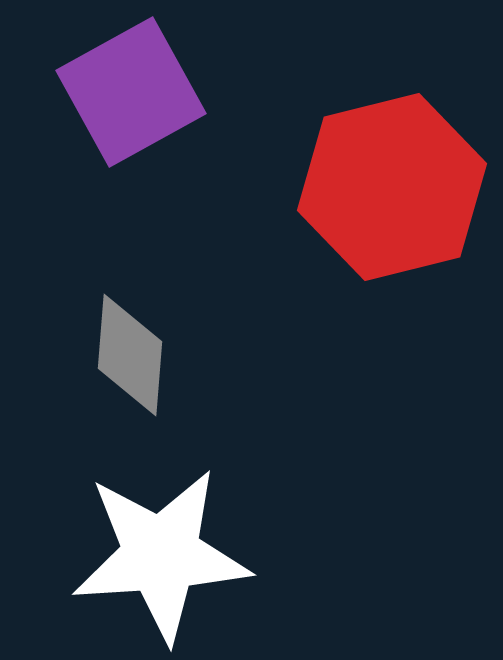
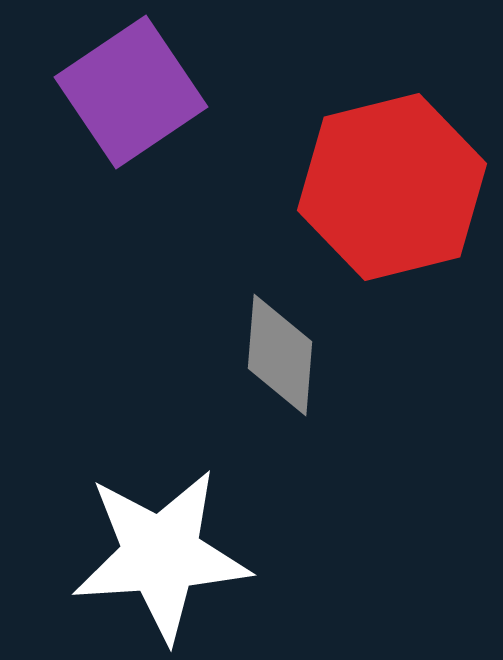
purple square: rotated 5 degrees counterclockwise
gray diamond: moved 150 px right
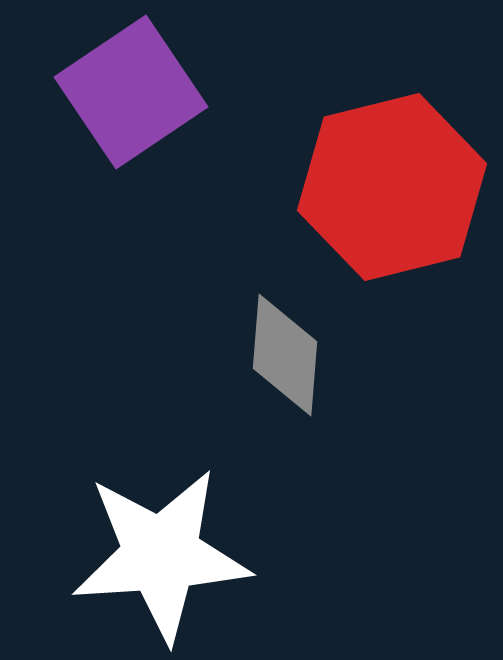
gray diamond: moved 5 px right
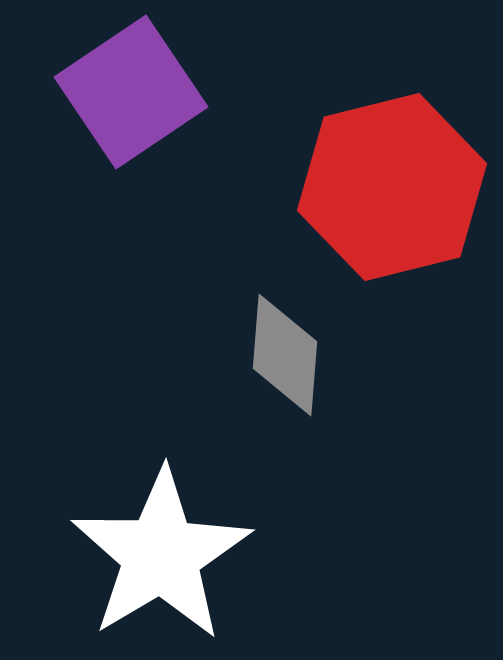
white star: rotated 27 degrees counterclockwise
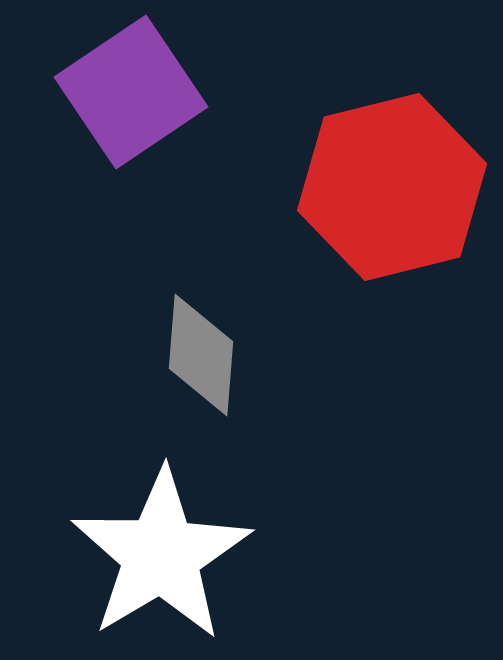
gray diamond: moved 84 px left
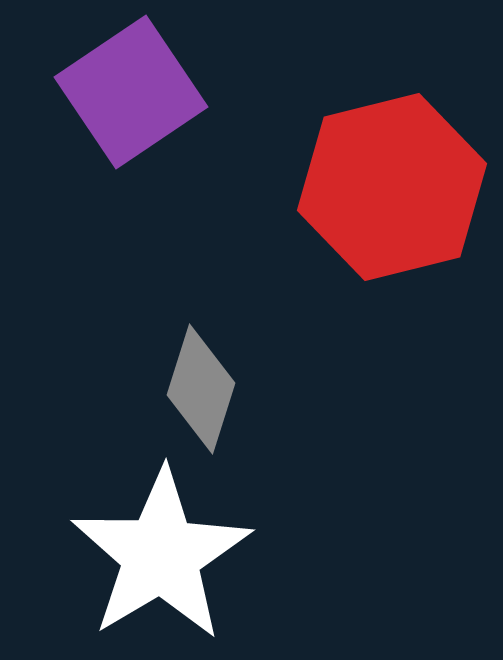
gray diamond: moved 34 px down; rotated 13 degrees clockwise
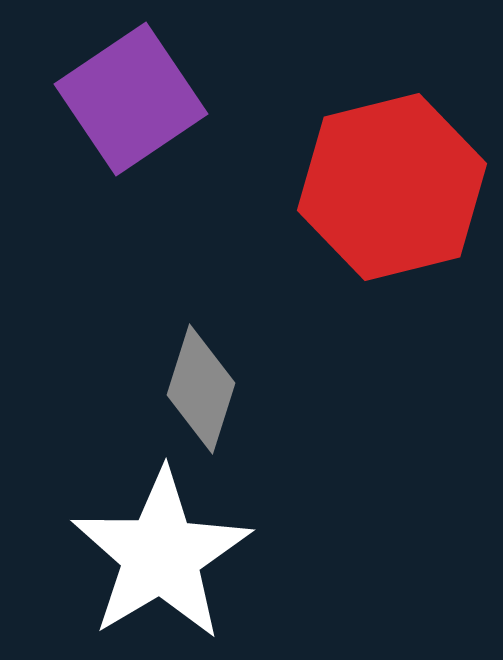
purple square: moved 7 px down
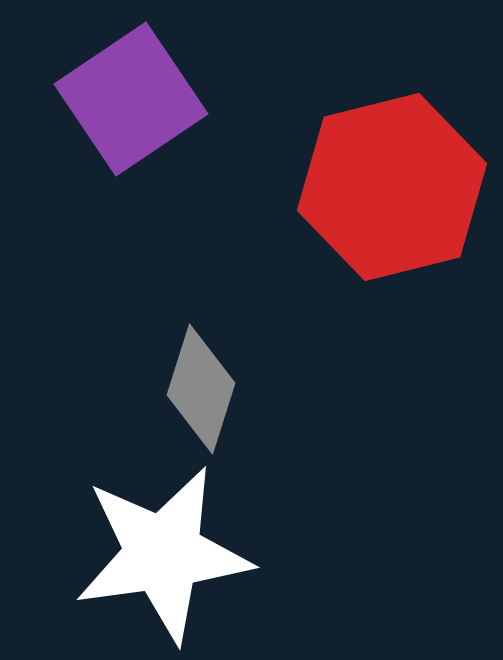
white star: moved 2 px right, 1 px up; rotated 23 degrees clockwise
